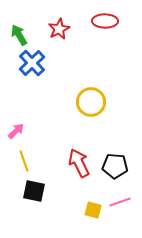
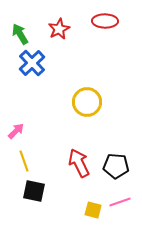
green arrow: moved 1 px right, 1 px up
yellow circle: moved 4 px left
black pentagon: moved 1 px right
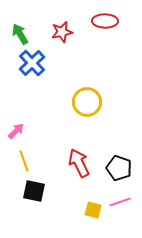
red star: moved 3 px right, 3 px down; rotated 15 degrees clockwise
black pentagon: moved 3 px right, 2 px down; rotated 15 degrees clockwise
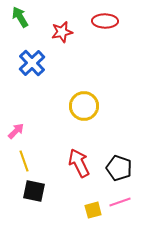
green arrow: moved 17 px up
yellow circle: moved 3 px left, 4 px down
yellow square: rotated 30 degrees counterclockwise
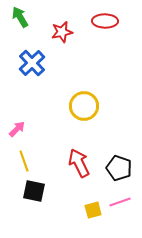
pink arrow: moved 1 px right, 2 px up
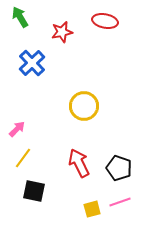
red ellipse: rotated 10 degrees clockwise
yellow line: moved 1 px left, 3 px up; rotated 55 degrees clockwise
yellow square: moved 1 px left, 1 px up
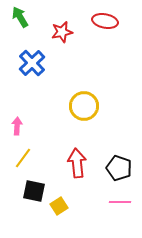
pink arrow: moved 3 px up; rotated 42 degrees counterclockwise
red arrow: moved 2 px left; rotated 20 degrees clockwise
pink line: rotated 20 degrees clockwise
yellow square: moved 33 px left, 3 px up; rotated 18 degrees counterclockwise
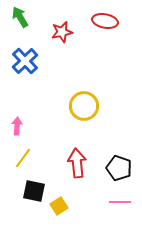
blue cross: moved 7 px left, 2 px up
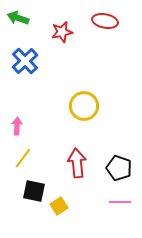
green arrow: moved 2 px left, 1 px down; rotated 40 degrees counterclockwise
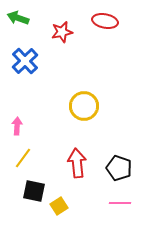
pink line: moved 1 px down
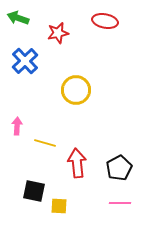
red star: moved 4 px left, 1 px down
yellow circle: moved 8 px left, 16 px up
yellow line: moved 22 px right, 15 px up; rotated 70 degrees clockwise
black pentagon: rotated 25 degrees clockwise
yellow square: rotated 36 degrees clockwise
